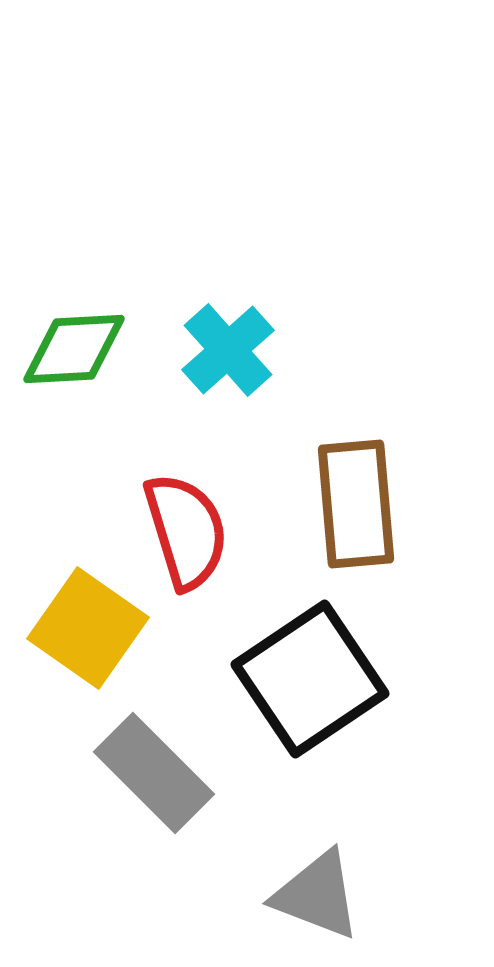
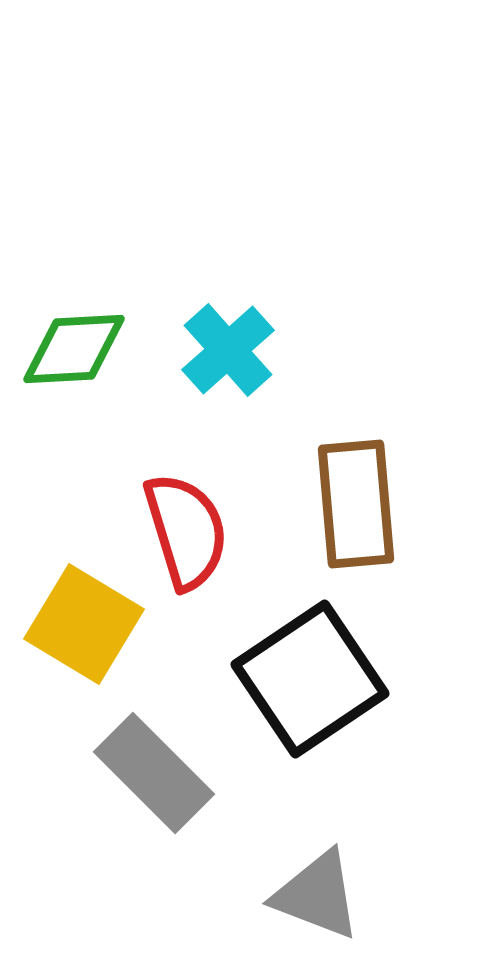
yellow square: moved 4 px left, 4 px up; rotated 4 degrees counterclockwise
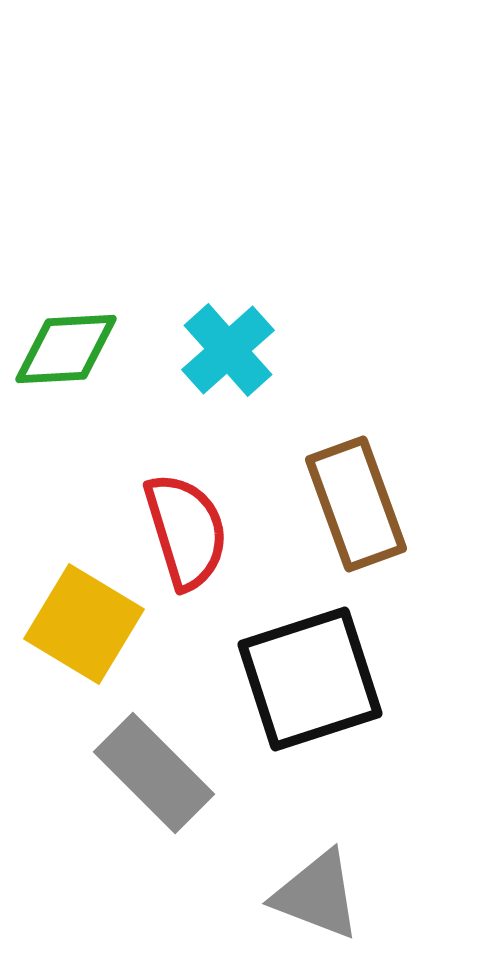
green diamond: moved 8 px left
brown rectangle: rotated 15 degrees counterclockwise
black square: rotated 16 degrees clockwise
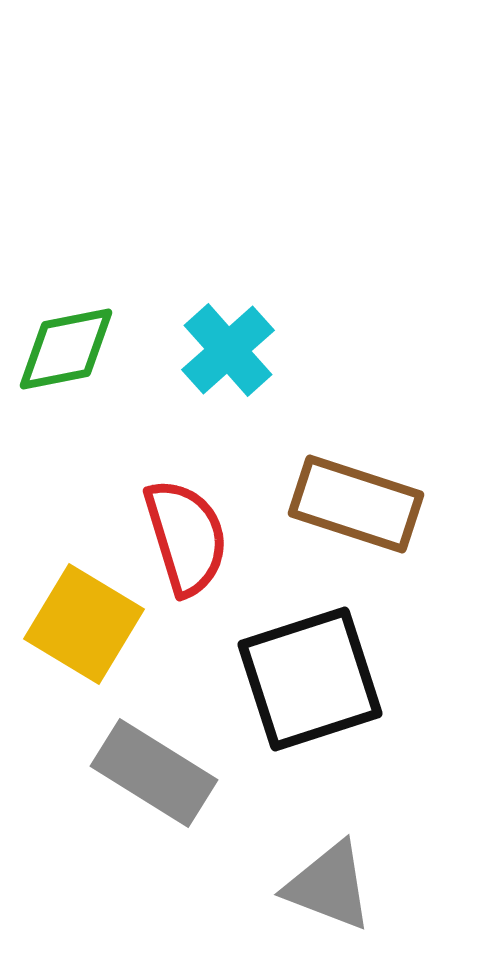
green diamond: rotated 8 degrees counterclockwise
brown rectangle: rotated 52 degrees counterclockwise
red semicircle: moved 6 px down
gray rectangle: rotated 13 degrees counterclockwise
gray triangle: moved 12 px right, 9 px up
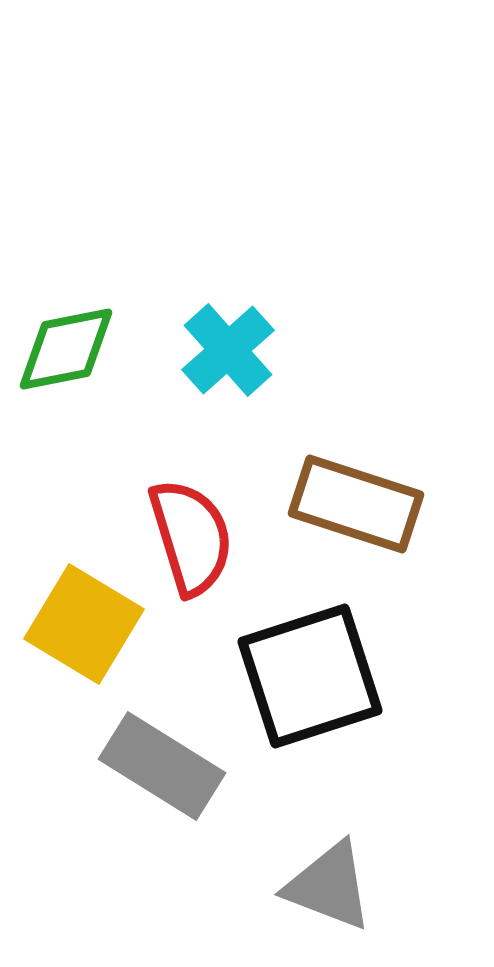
red semicircle: moved 5 px right
black square: moved 3 px up
gray rectangle: moved 8 px right, 7 px up
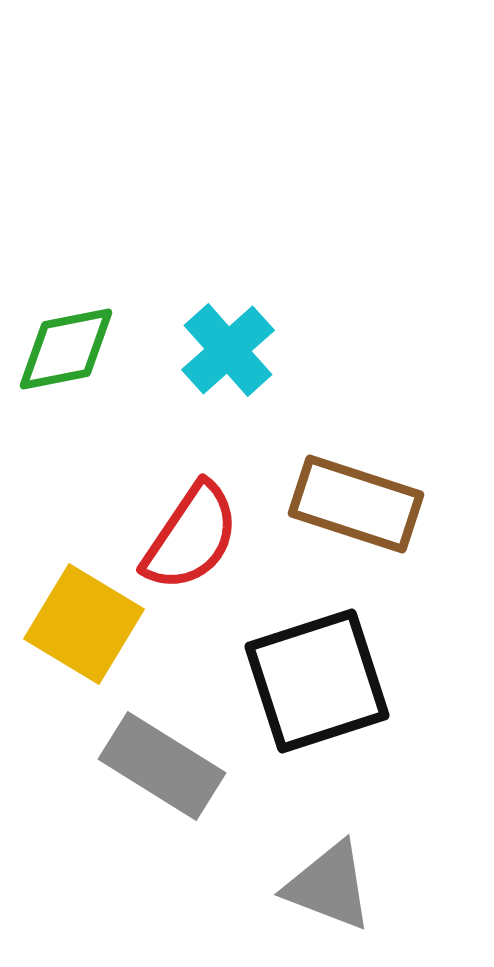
red semicircle: rotated 51 degrees clockwise
black square: moved 7 px right, 5 px down
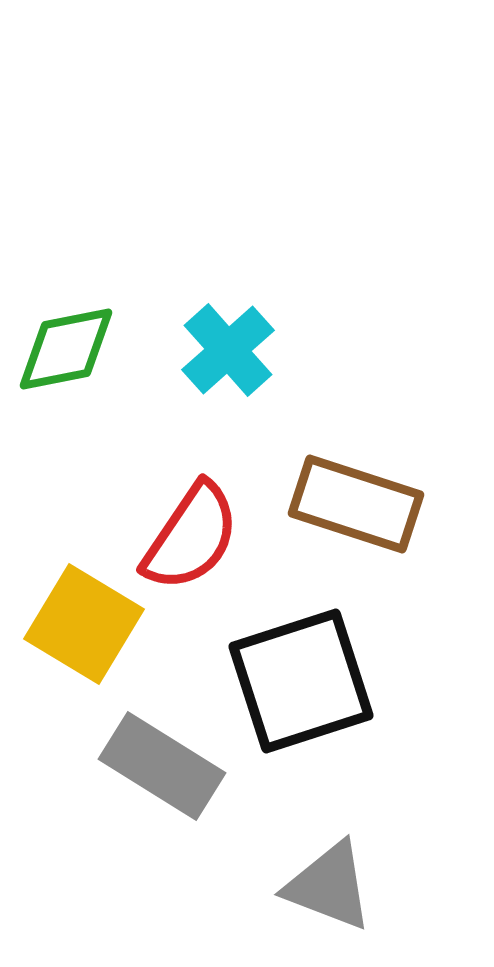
black square: moved 16 px left
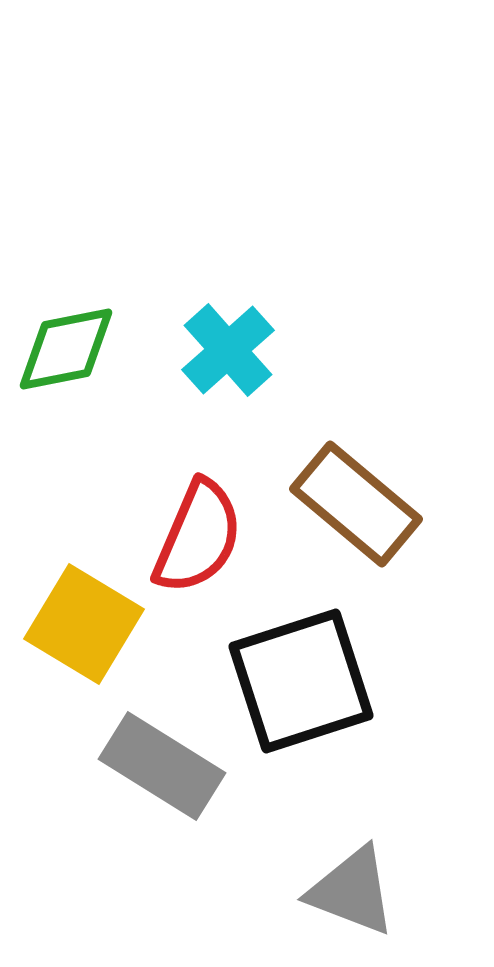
brown rectangle: rotated 22 degrees clockwise
red semicircle: moved 7 px right; rotated 11 degrees counterclockwise
gray triangle: moved 23 px right, 5 px down
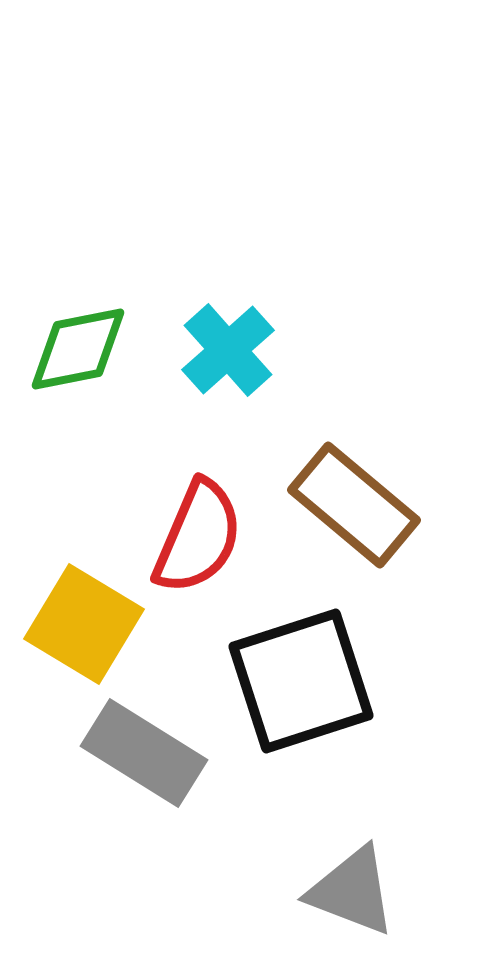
green diamond: moved 12 px right
brown rectangle: moved 2 px left, 1 px down
gray rectangle: moved 18 px left, 13 px up
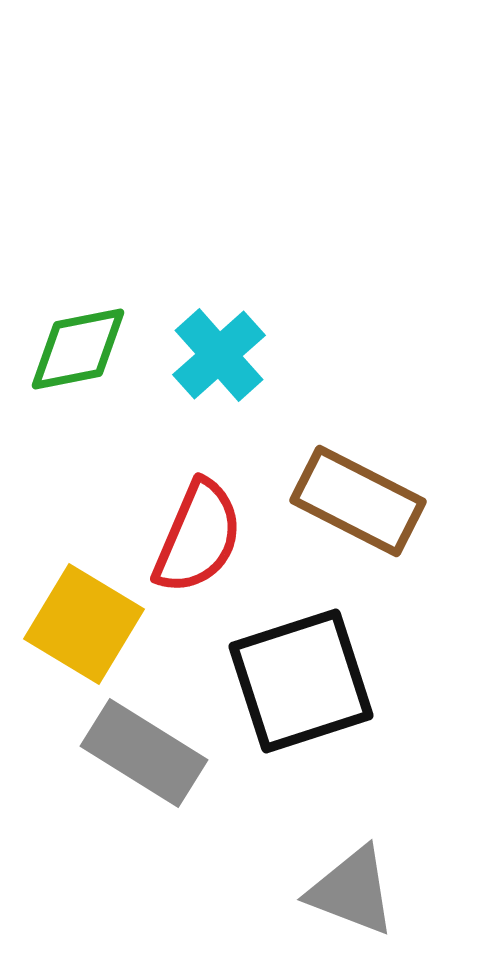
cyan cross: moved 9 px left, 5 px down
brown rectangle: moved 4 px right, 4 px up; rotated 13 degrees counterclockwise
